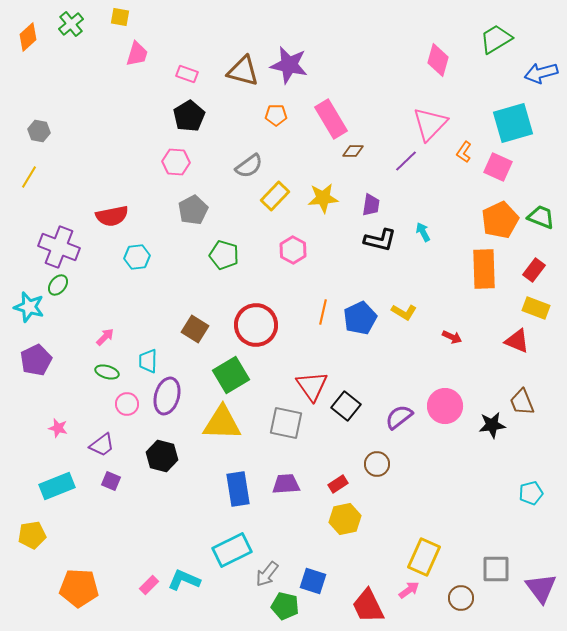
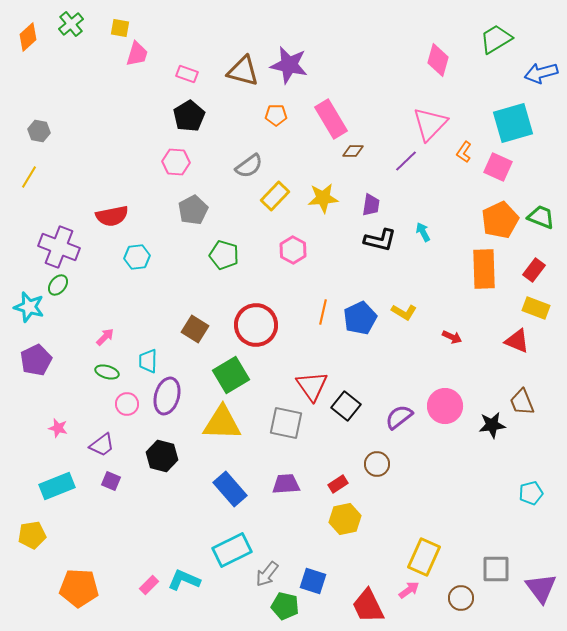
yellow square at (120, 17): moved 11 px down
blue rectangle at (238, 489): moved 8 px left; rotated 32 degrees counterclockwise
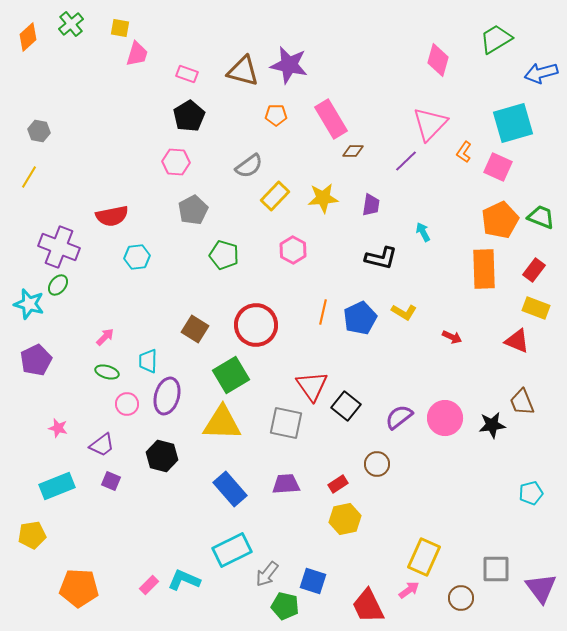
black L-shape at (380, 240): moved 1 px right, 18 px down
cyan star at (29, 307): moved 3 px up
pink circle at (445, 406): moved 12 px down
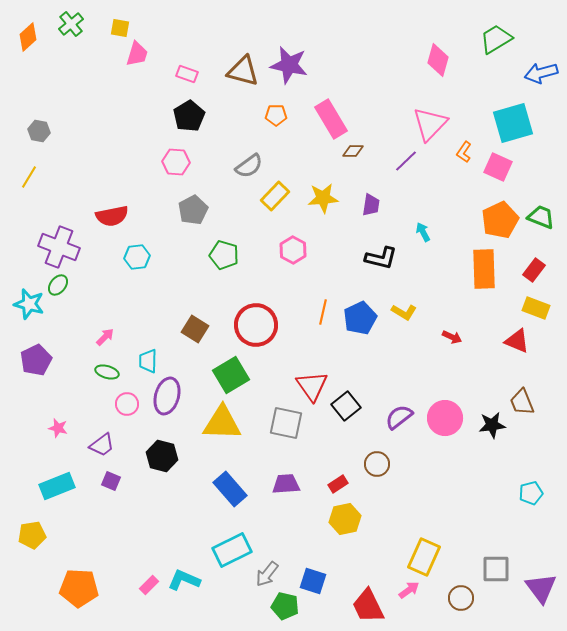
black square at (346, 406): rotated 12 degrees clockwise
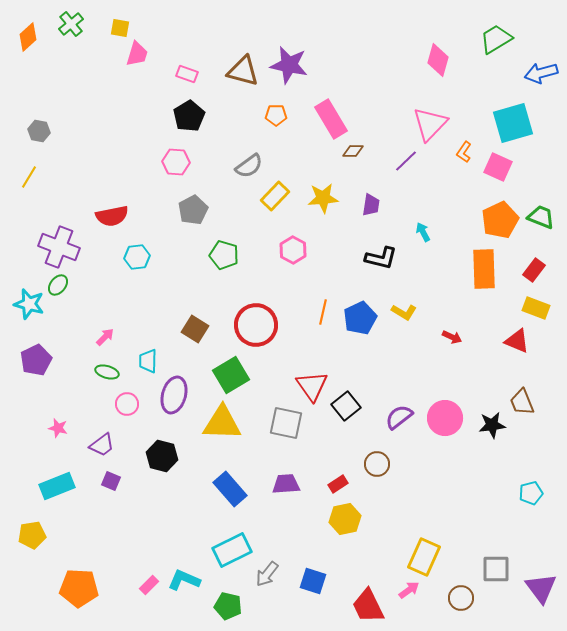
purple ellipse at (167, 396): moved 7 px right, 1 px up
green pentagon at (285, 606): moved 57 px left
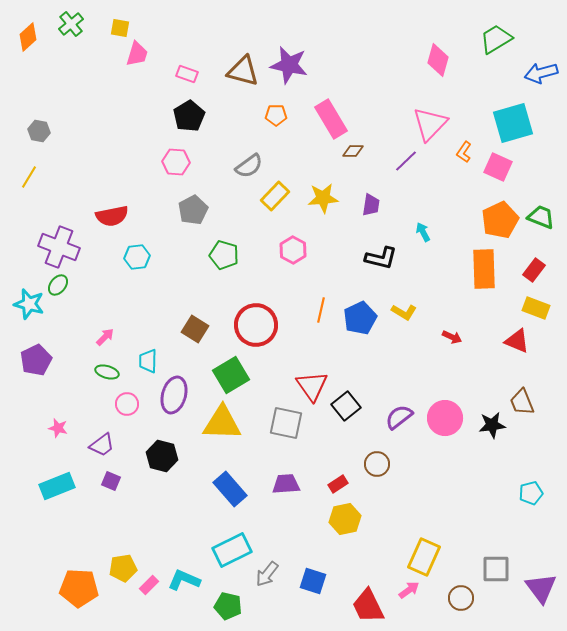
orange line at (323, 312): moved 2 px left, 2 px up
yellow pentagon at (32, 535): moved 91 px right, 33 px down
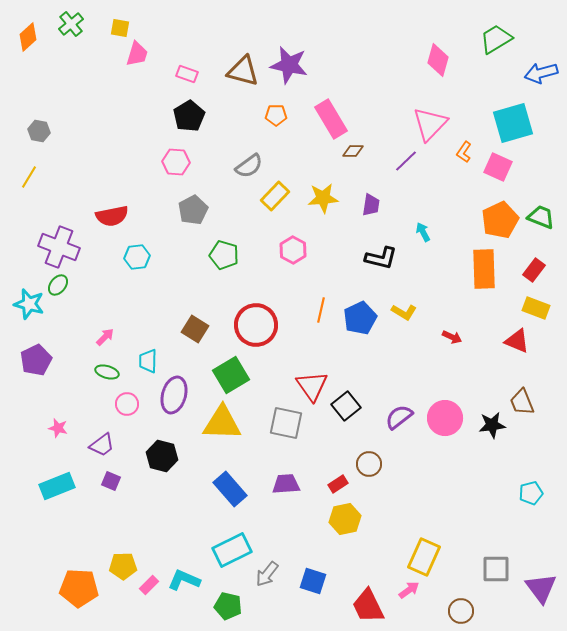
brown circle at (377, 464): moved 8 px left
yellow pentagon at (123, 568): moved 2 px up; rotated 8 degrees clockwise
brown circle at (461, 598): moved 13 px down
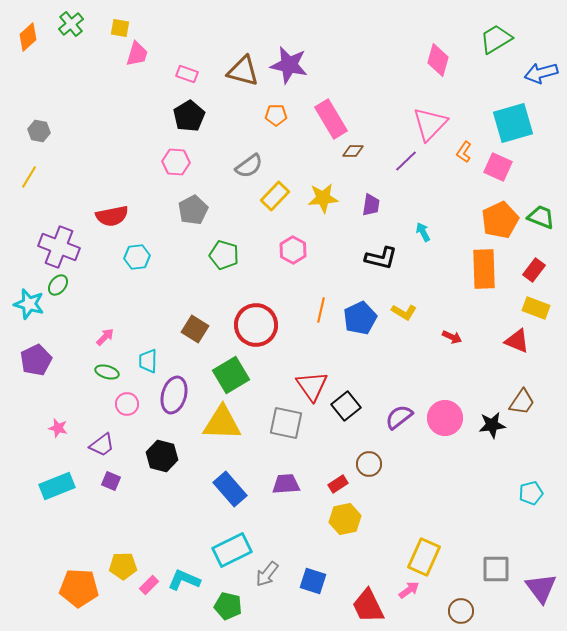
brown trapezoid at (522, 402): rotated 124 degrees counterclockwise
